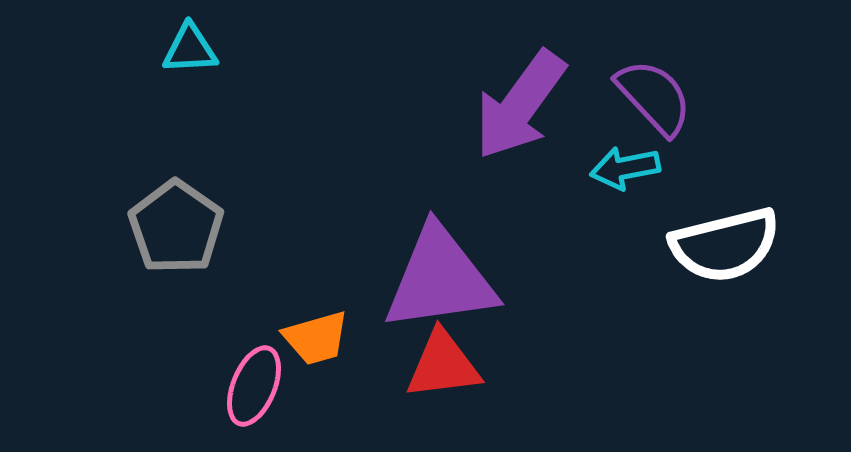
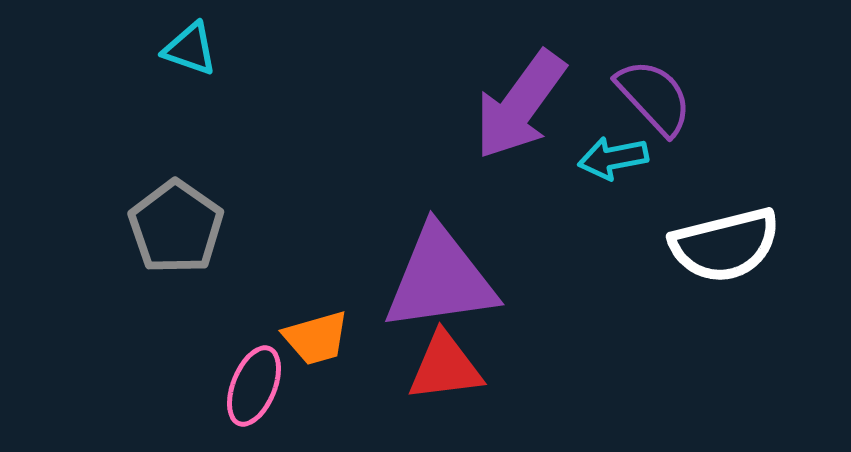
cyan triangle: rotated 22 degrees clockwise
cyan arrow: moved 12 px left, 10 px up
red triangle: moved 2 px right, 2 px down
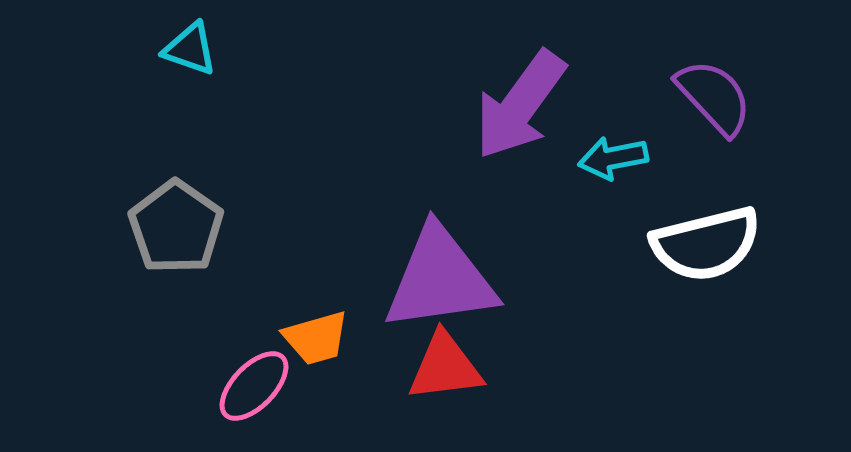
purple semicircle: moved 60 px right
white semicircle: moved 19 px left, 1 px up
pink ellipse: rotated 22 degrees clockwise
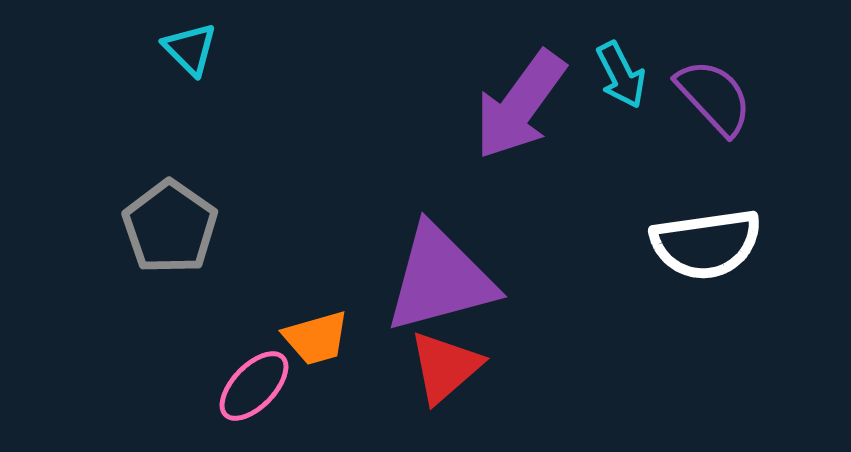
cyan triangle: rotated 26 degrees clockwise
cyan arrow: moved 8 px right, 83 px up; rotated 106 degrees counterclockwise
gray pentagon: moved 6 px left
white semicircle: rotated 6 degrees clockwise
purple triangle: rotated 7 degrees counterclockwise
red triangle: rotated 34 degrees counterclockwise
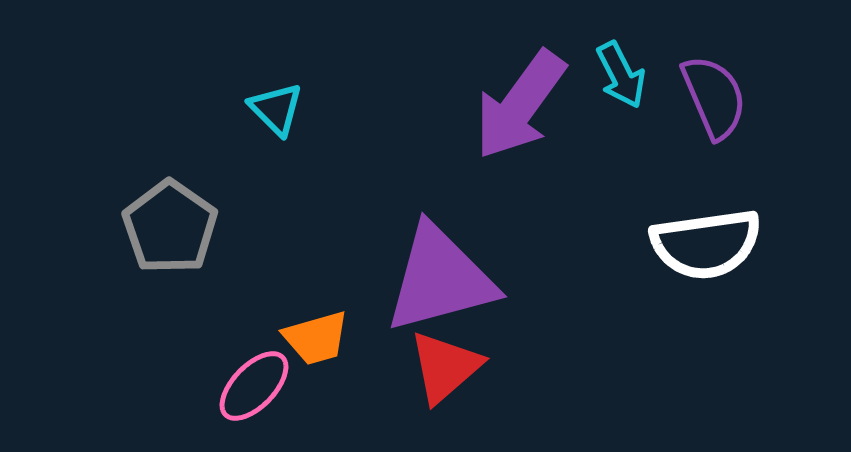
cyan triangle: moved 86 px right, 60 px down
purple semicircle: rotated 20 degrees clockwise
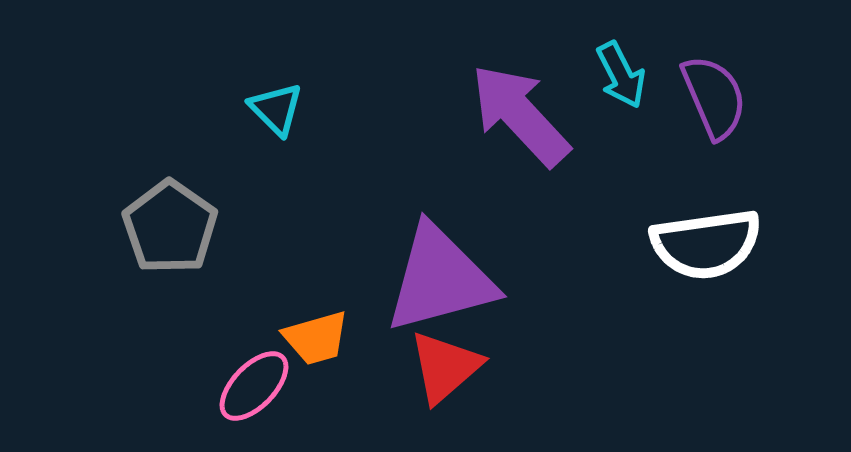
purple arrow: moved 10 px down; rotated 101 degrees clockwise
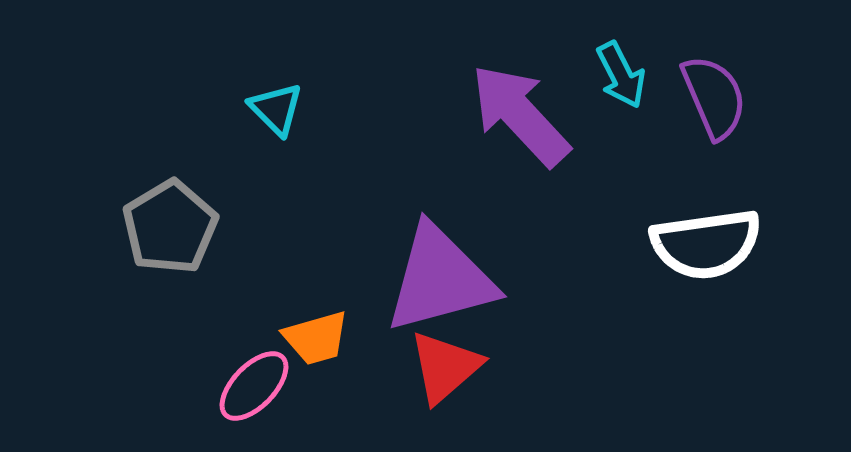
gray pentagon: rotated 6 degrees clockwise
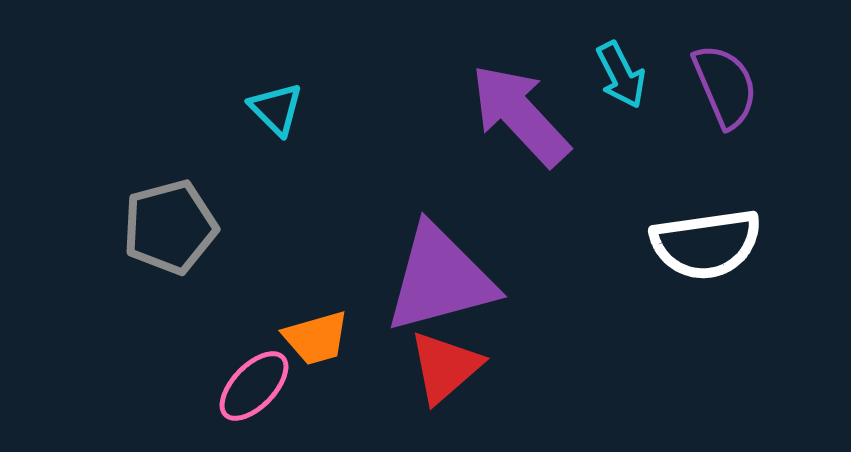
purple semicircle: moved 11 px right, 11 px up
gray pentagon: rotated 16 degrees clockwise
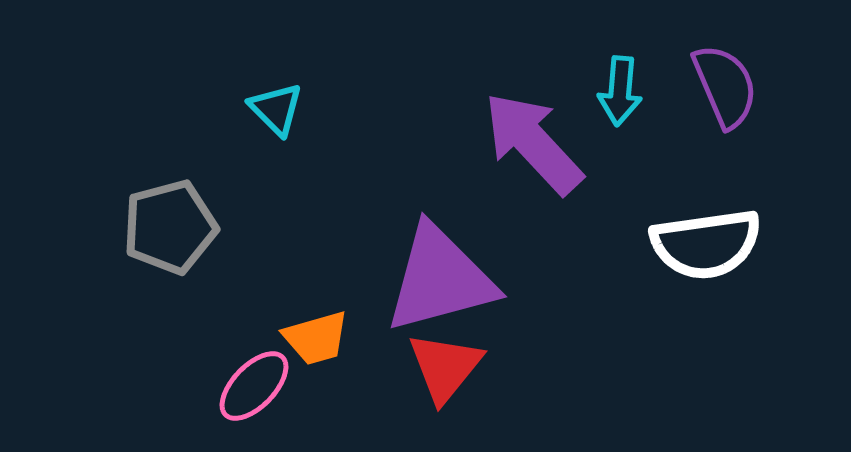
cyan arrow: moved 1 px left, 16 px down; rotated 32 degrees clockwise
purple arrow: moved 13 px right, 28 px down
red triangle: rotated 10 degrees counterclockwise
